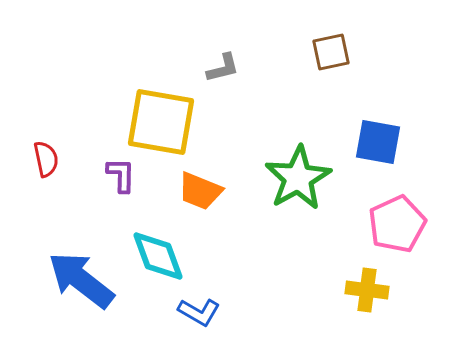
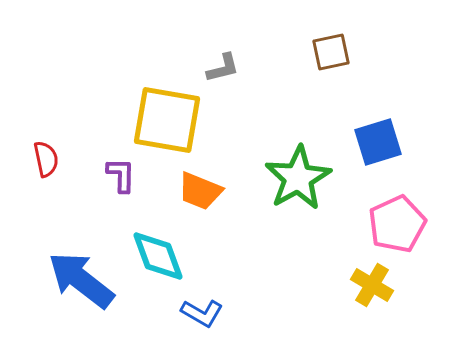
yellow square: moved 6 px right, 2 px up
blue square: rotated 27 degrees counterclockwise
yellow cross: moved 5 px right, 5 px up; rotated 24 degrees clockwise
blue L-shape: moved 3 px right, 1 px down
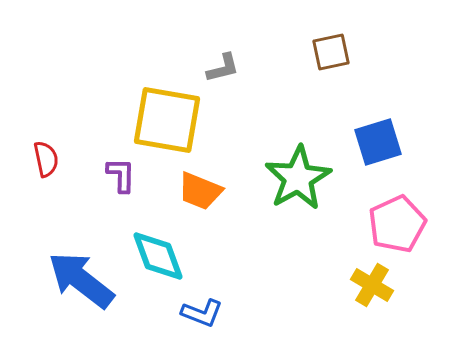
blue L-shape: rotated 9 degrees counterclockwise
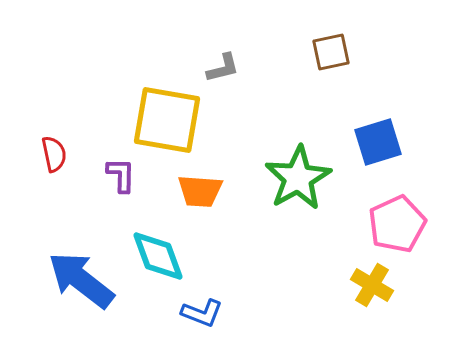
red semicircle: moved 8 px right, 5 px up
orange trapezoid: rotated 18 degrees counterclockwise
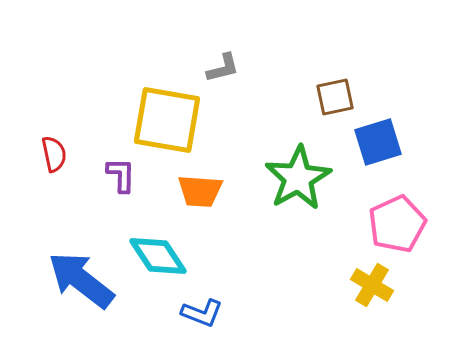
brown square: moved 4 px right, 45 px down
cyan diamond: rotated 14 degrees counterclockwise
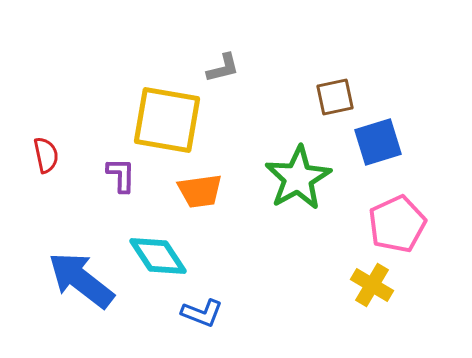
red semicircle: moved 8 px left, 1 px down
orange trapezoid: rotated 12 degrees counterclockwise
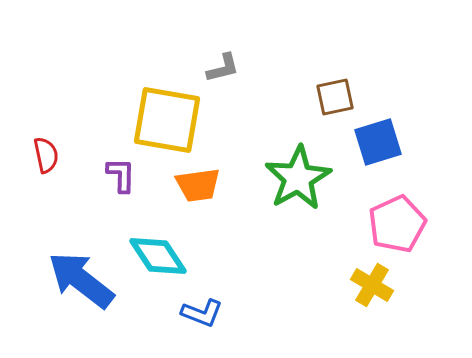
orange trapezoid: moved 2 px left, 6 px up
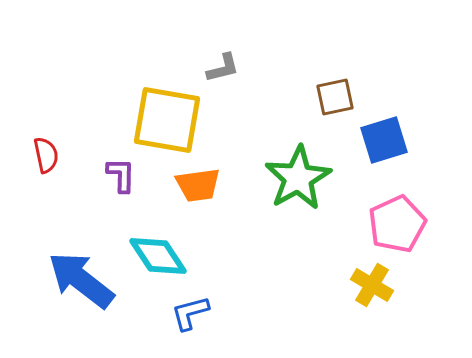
blue square: moved 6 px right, 2 px up
blue L-shape: moved 12 px left; rotated 144 degrees clockwise
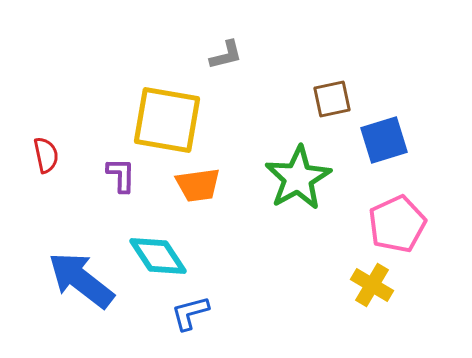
gray L-shape: moved 3 px right, 13 px up
brown square: moved 3 px left, 2 px down
